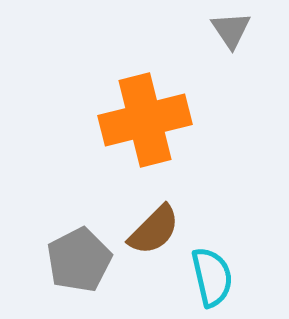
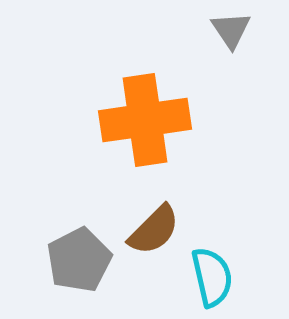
orange cross: rotated 6 degrees clockwise
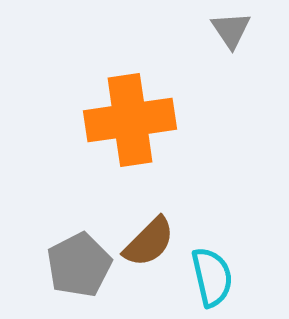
orange cross: moved 15 px left
brown semicircle: moved 5 px left, 12 px down
gray pentagon: moved 5 px down
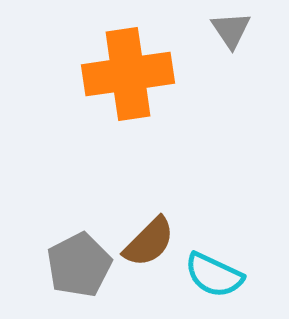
orange cross: moved 2 px left, 46 px up
cyan semicircle: moved 2 px right, 2 px up; rotated 128 degrees clockwise
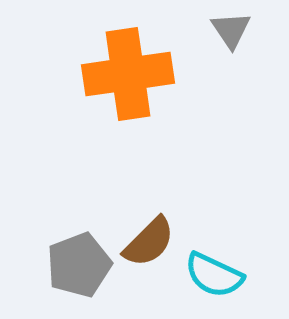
gray pentagon: rotated 6 degrees clockwise
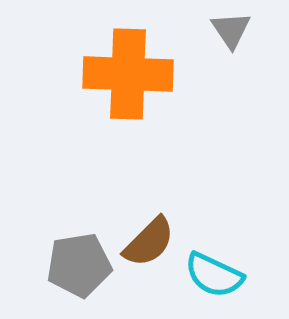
orange cross: rotated 10 degrees clockwise
gray pentagon: rotated 12 degrees clockwise
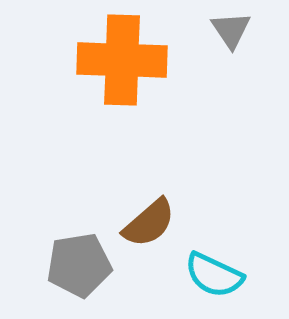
orange cross: moved 6 px left, 14 px up
brown semicircle: moved 19 px up; rotated 4 degrees clockwise
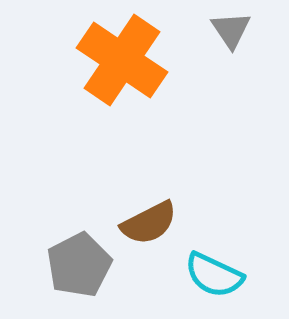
orange cross: rotated 32 degrees clockwise
brown semicircle: rotated 14 degrees clockwise
gray pentagon: rotated 18 degrees counterclockwise
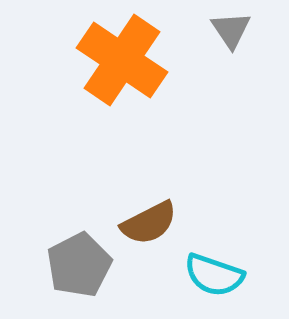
cyan semicircle: rotated 6 degrees counterclockwise
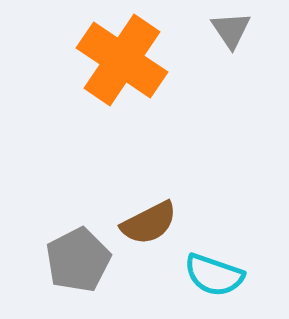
gray pentagon: moved 1 px left, 5 px up
